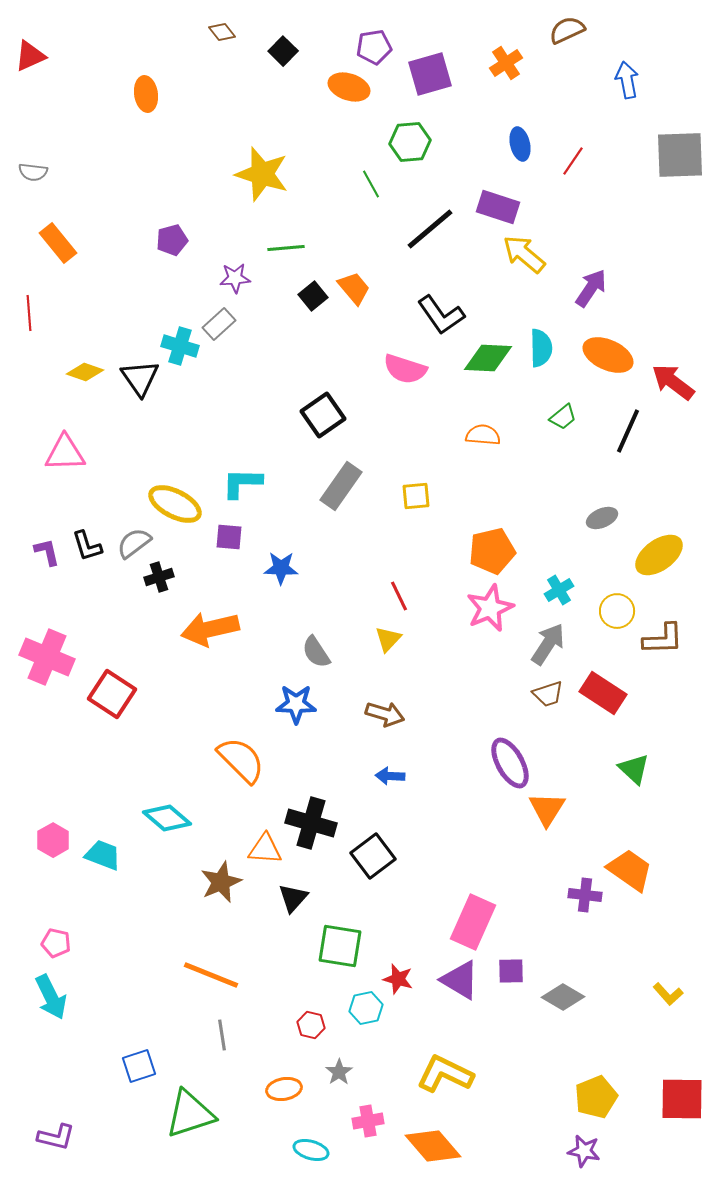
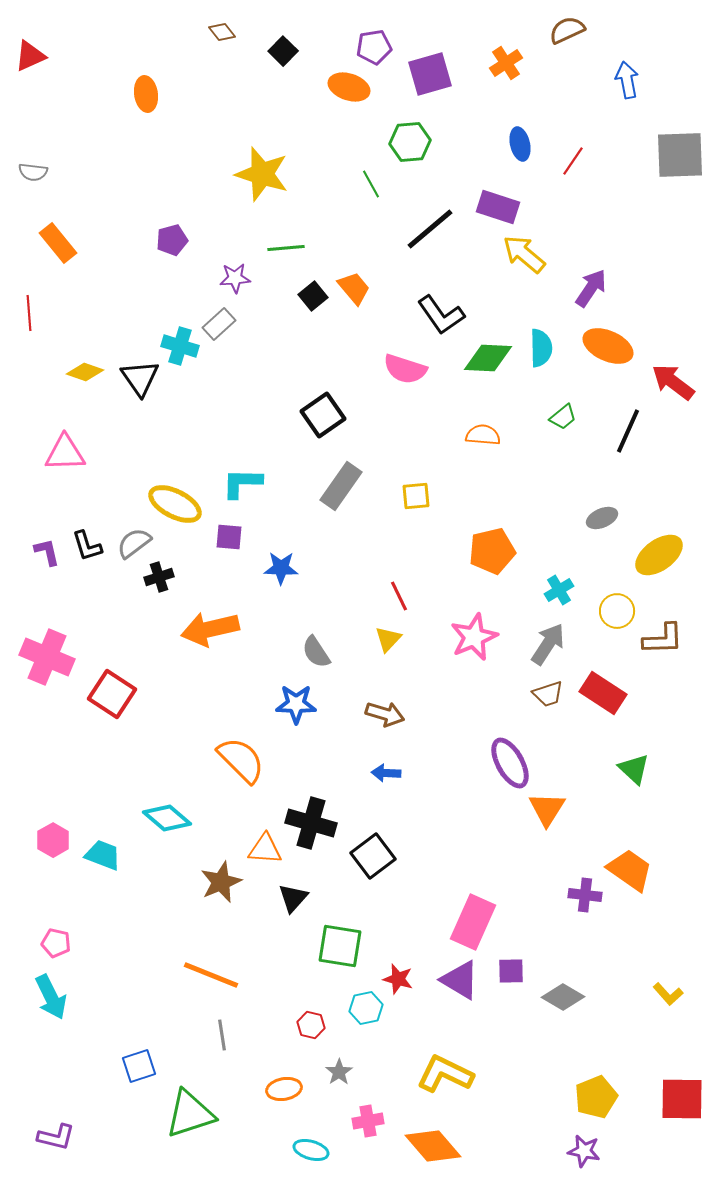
orange ellipse at (608, 355): moved 9 px up
pink star at (490, 608): moved 16 px left, 29 px down
blue arrow at (390, 776): moved 4 px left, 3 px up
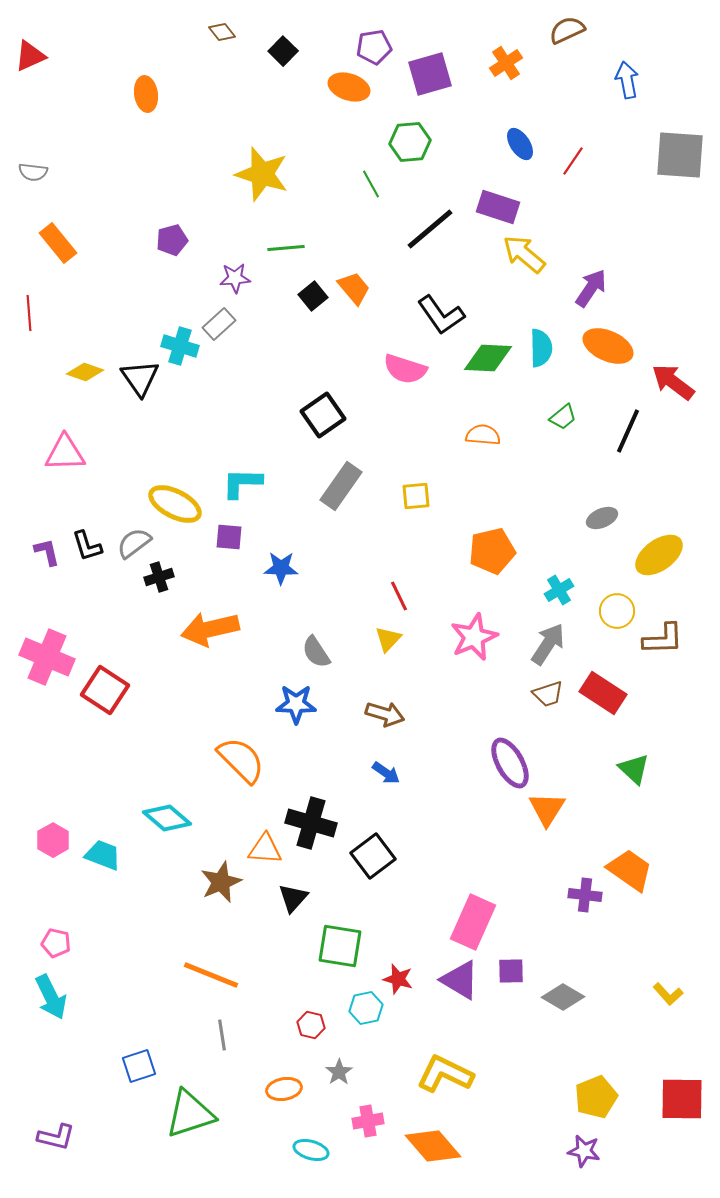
blue ellipse at (520, 144): rotated 20 degrees counterclockwise
gray square at (680, 155): rotated 6 degrees clockwise
red square at (112, 694): moved 7 px left, 4 px up
blue arrow at (386, 773): rotated 148 degrees counterclockwise
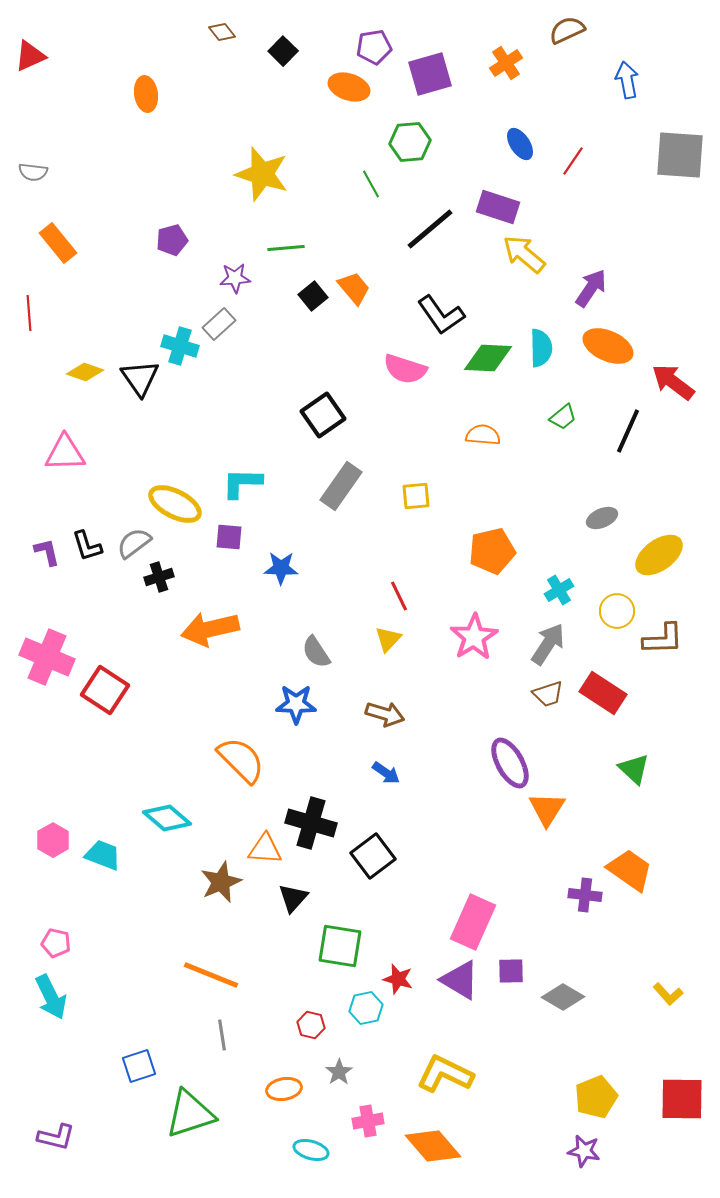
pink star at (474, 637): rotated 9 degrees counterclockwise
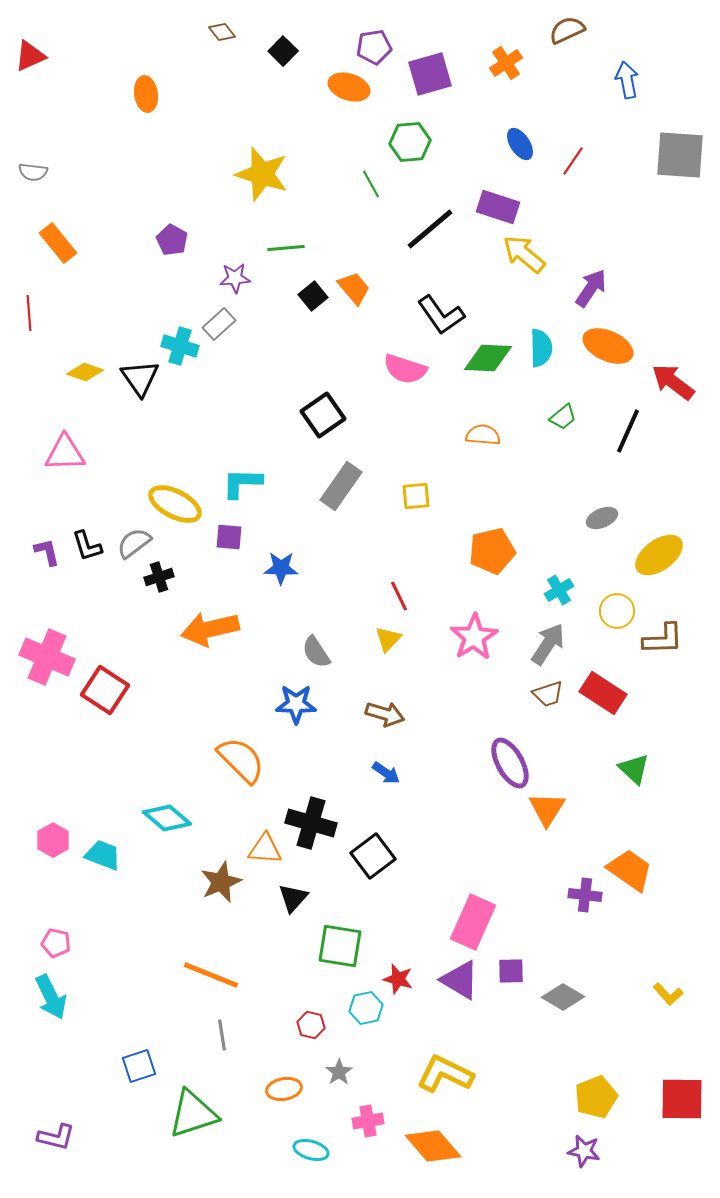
purple pentagon at (172, 240): rotated 28 degrees counterclockwise
green triangle at (190, 1114): moved 3 px right
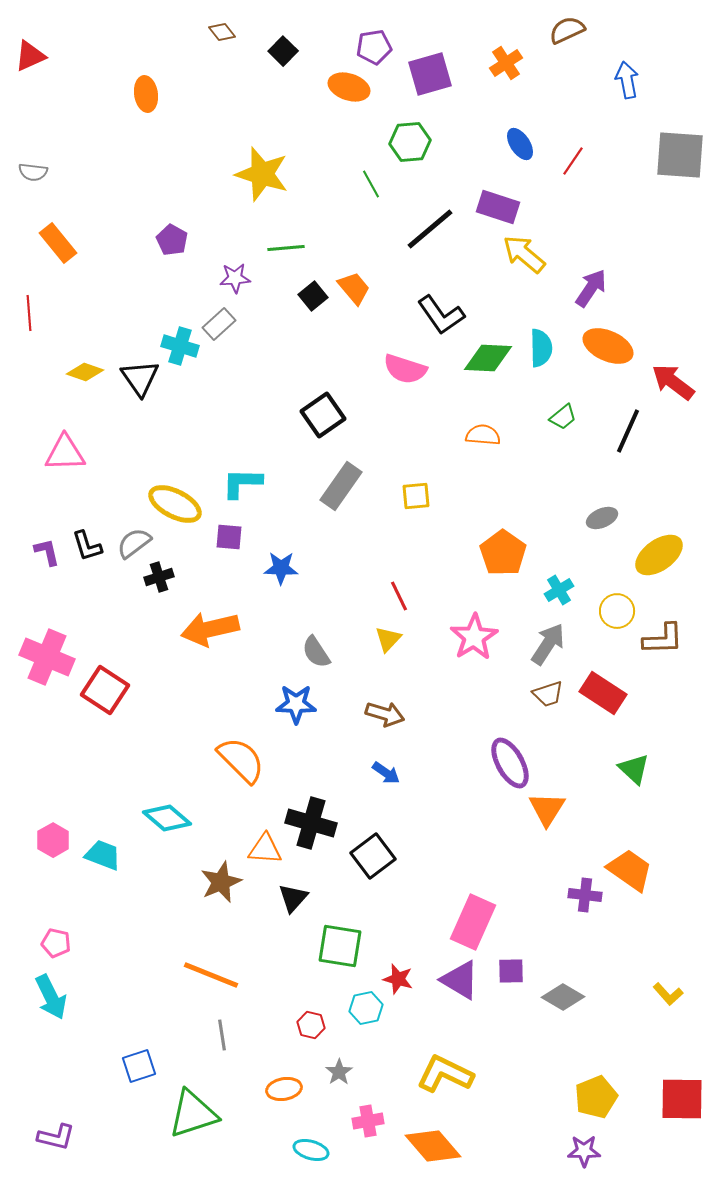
orange pentagon at (492, 551): moved 11 px right, 2 px down; rotated 24 degrees counterclockwise
purple star at (584, 1151): rotated 12 degrees counterclockwise
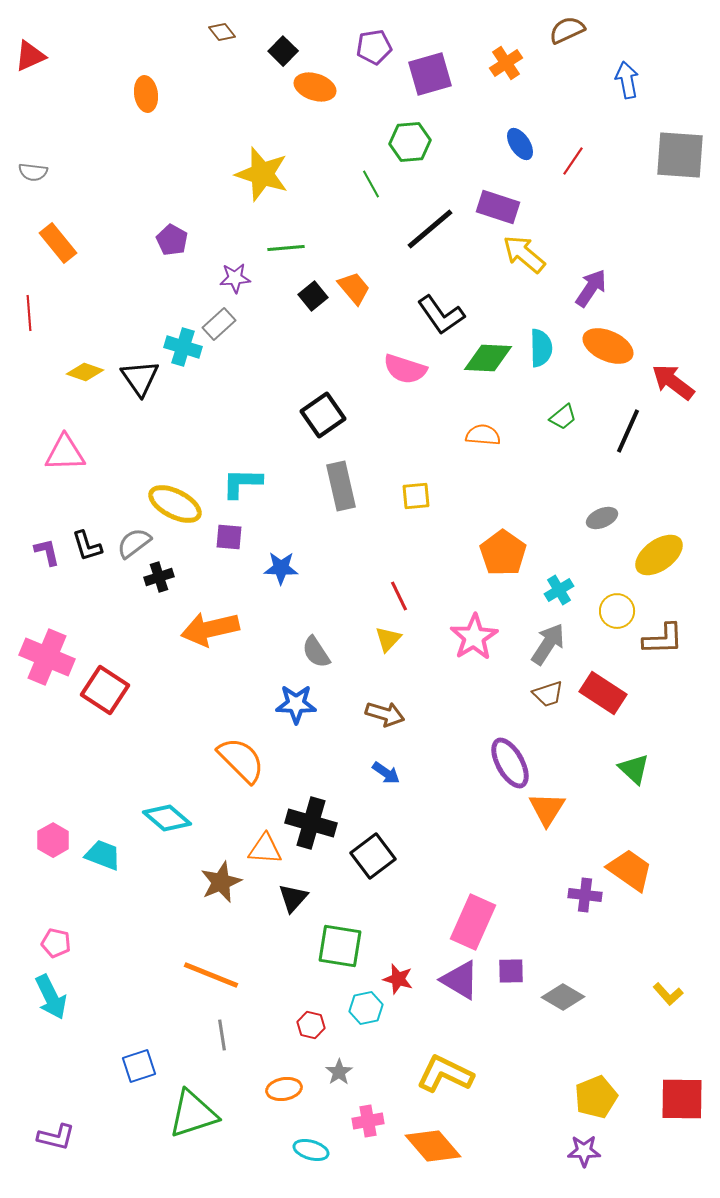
orange ellipse at (349, 87): moved 34 px left
cyan cross at (180, 346): moved 3 px right, 1 px down
gray rectangle at (341, 486): rotated 48 degrees counterclockwise
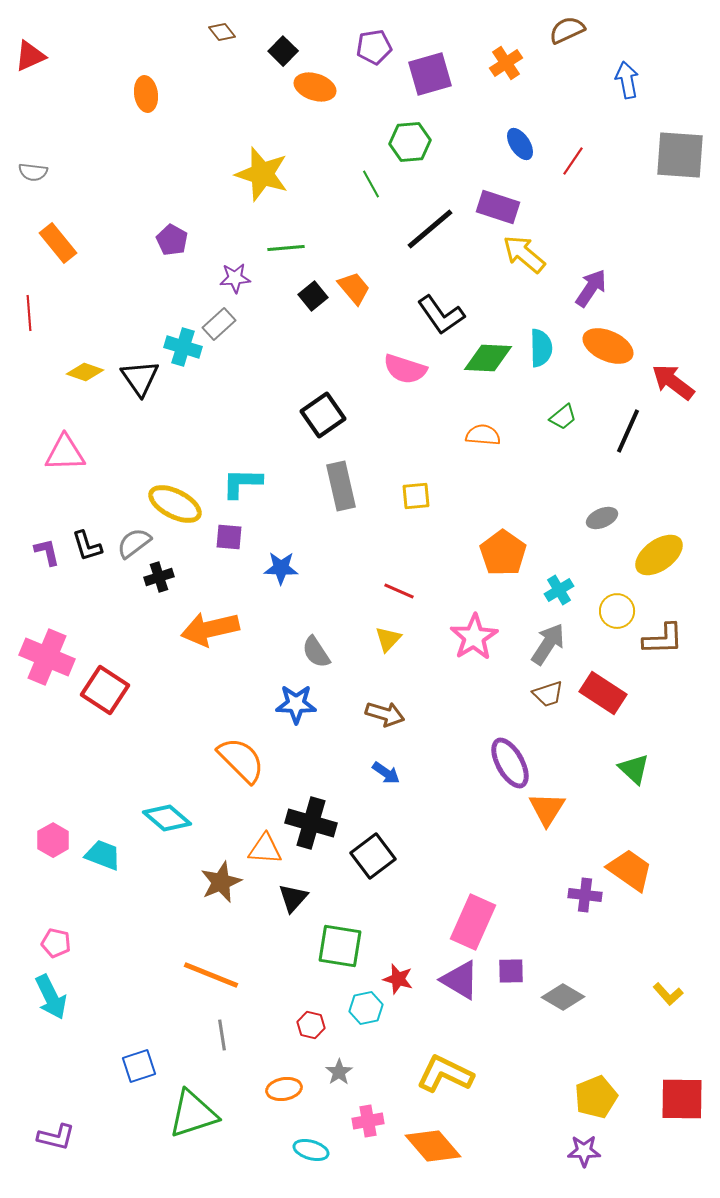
red line at (399, 596): moved 5 px up; rotated 40 degrees counterclockwise
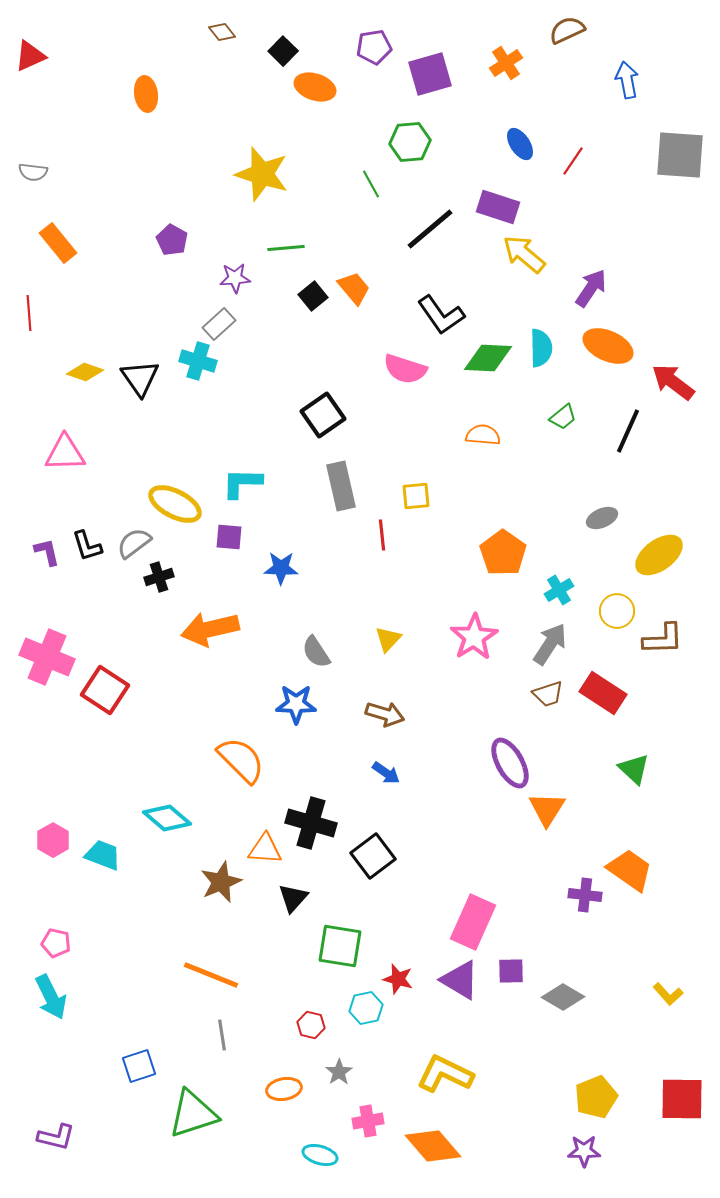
cyan cross at (183, 347): moved 15 px right, 14 px down
red line at (399, 591): moved 17 px left, 56 px up; rotated 60 degrees clockwise
gray arrow at (548, 644): moved 2 px right
cyan ellipse at (311, 1150): moved 9 px right, 5 px down
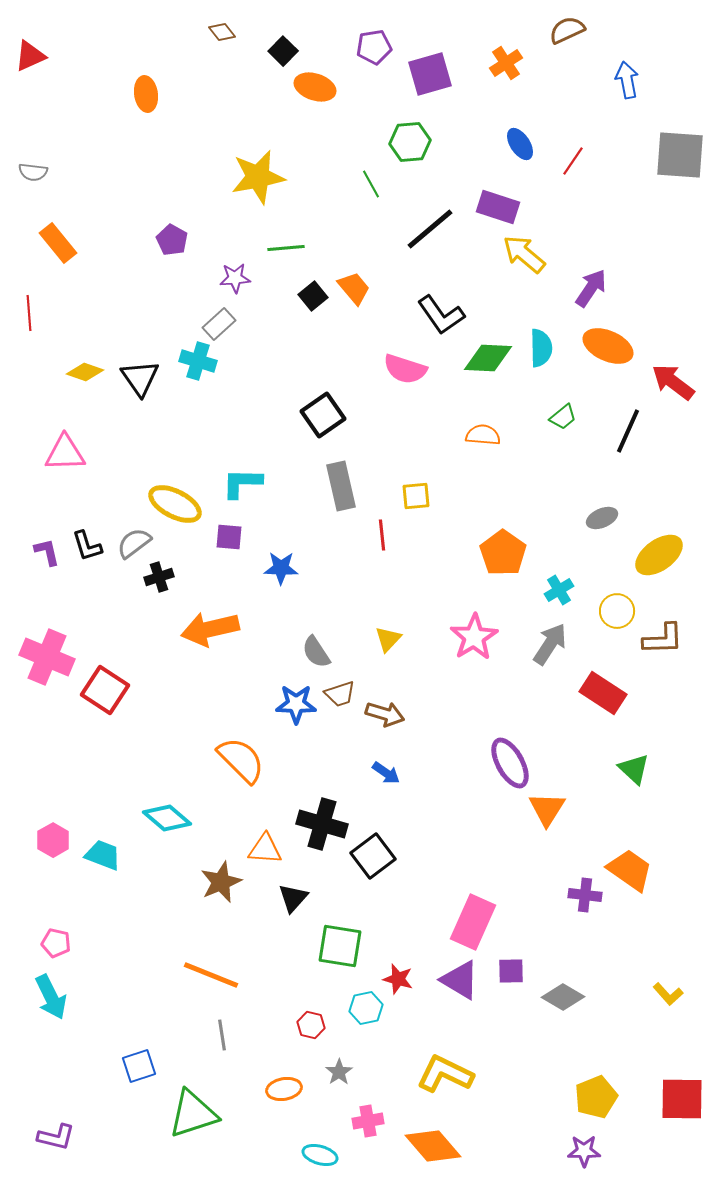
yellow star at (262, 174): moved 4 px left, 3 px down; rotated 28 degrees counterclockwise
brown trapezoid at (548, 694): moved 208 px left
black cross at (311, 823): moved 11 px right, 1 px down
